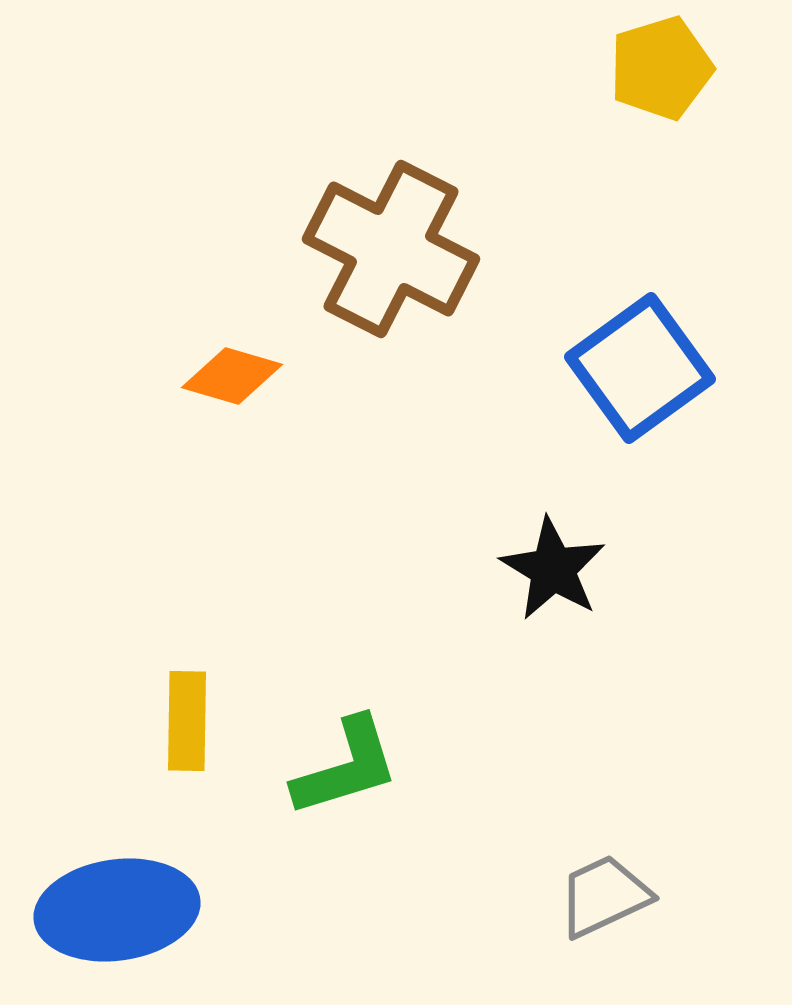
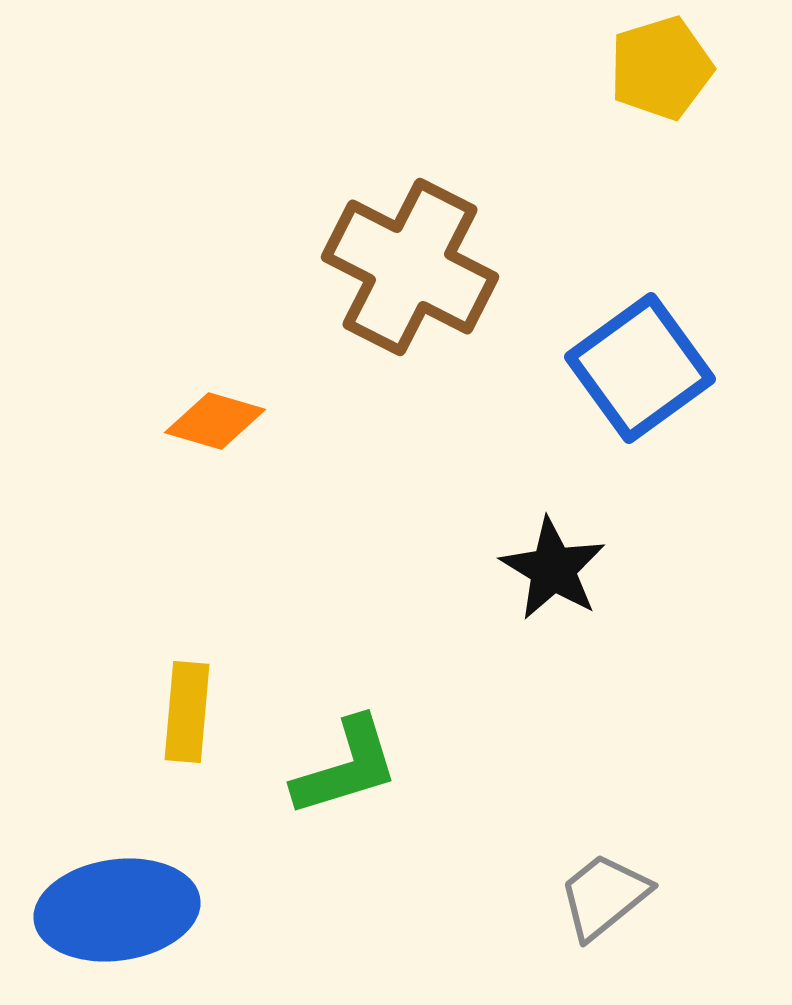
brown cross: moved 19 px right, 18 px down
orange diamond: moved 17 px left, 45 px down
yellow rectangle: moved 9 px up; rotated 4 degrees clockwise
gray trapezoid: rotated 14 degrees counterclockwise
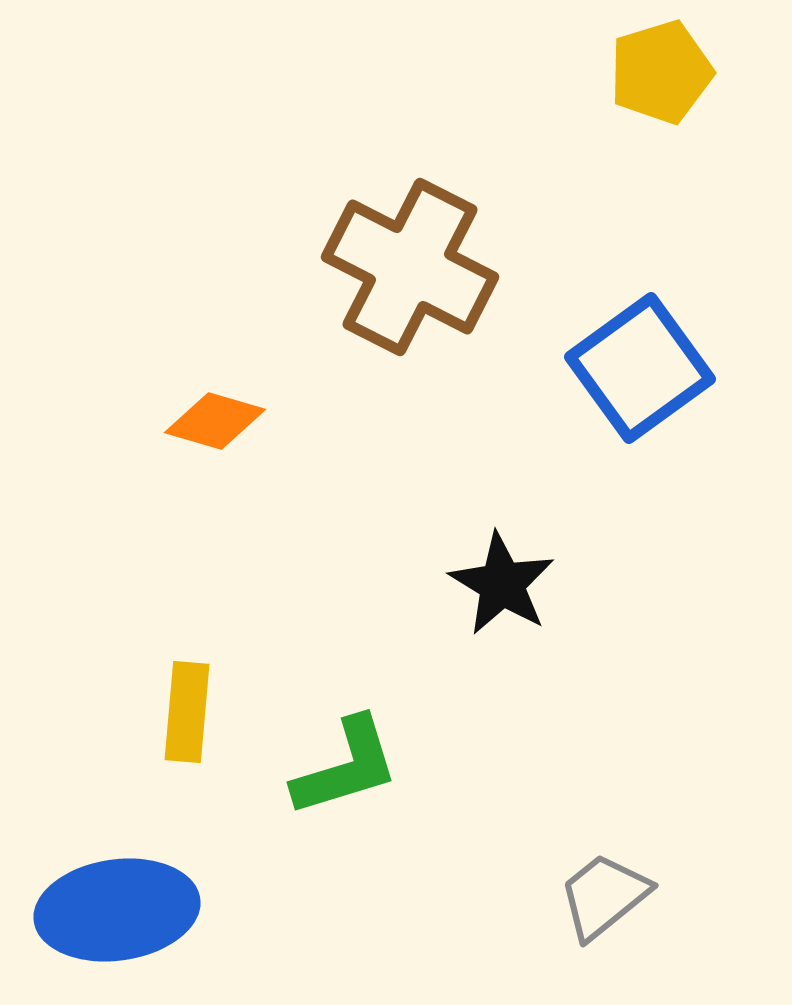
yellow pentagon: moved 4 px down
black star: moved 51 px left, 15 px down
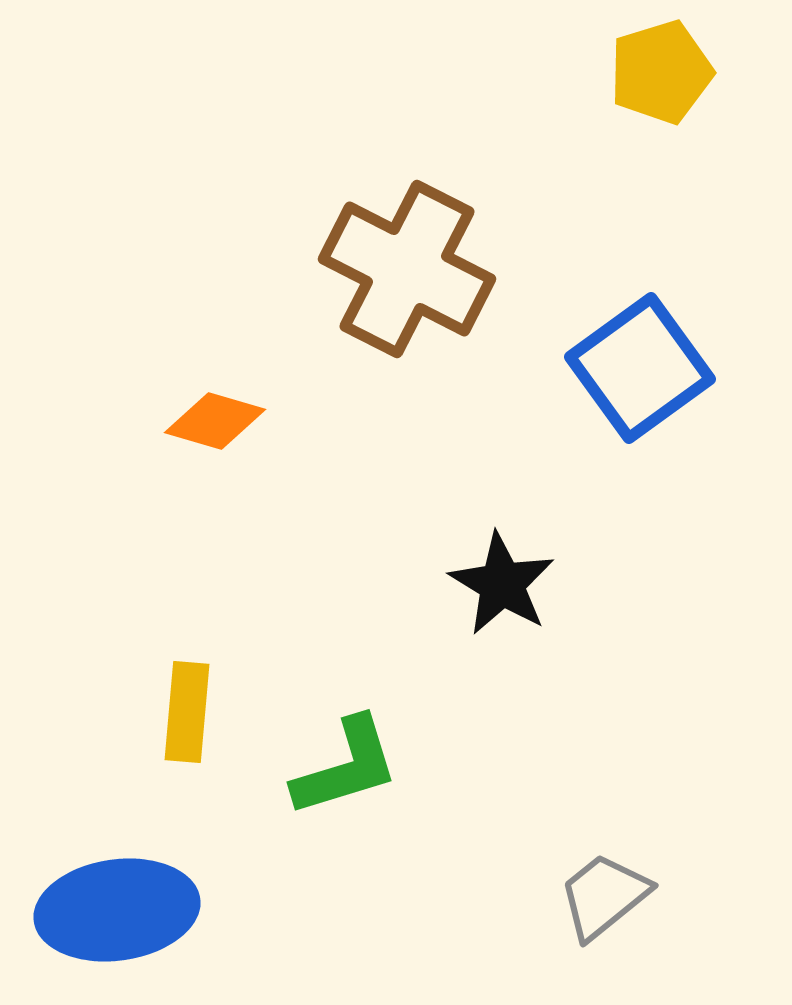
brown cross: moved 3 px left, 2 px down
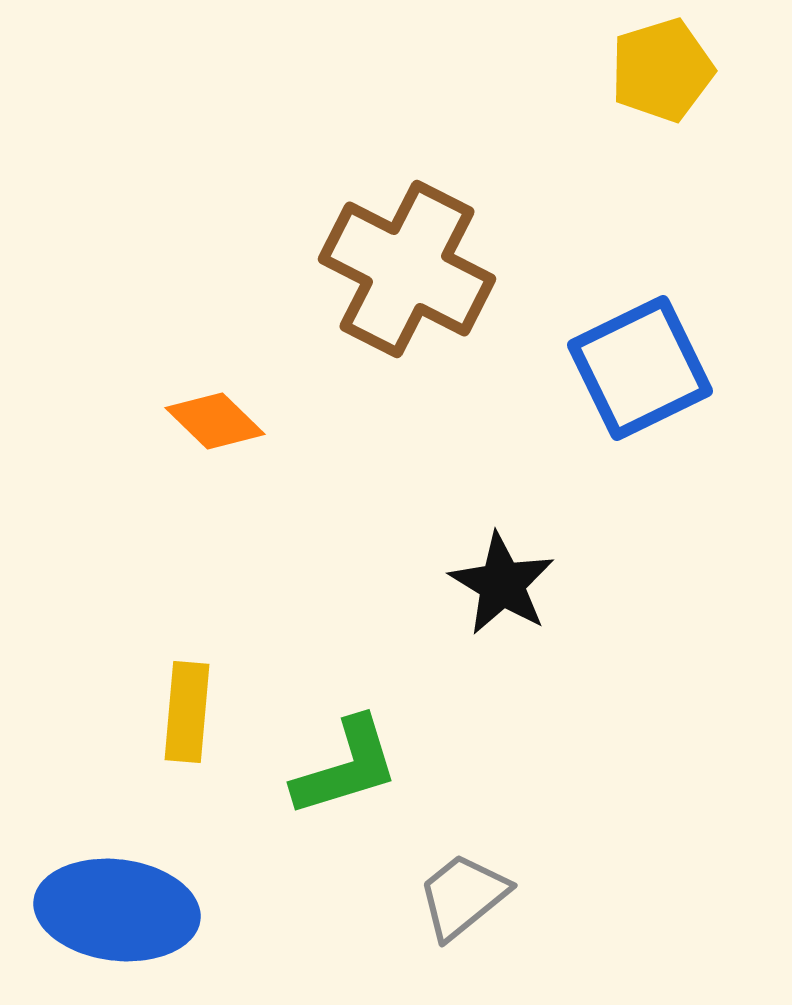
yellow pentagon: moved 1 px right, 2 px up
blue square: rotated 10 degrees clockwise
orange diamond: rotated 28 degrees clockwise
gray trapezoid: moved 141 px left
blue ellipse: rotated 15 degrees clockwise
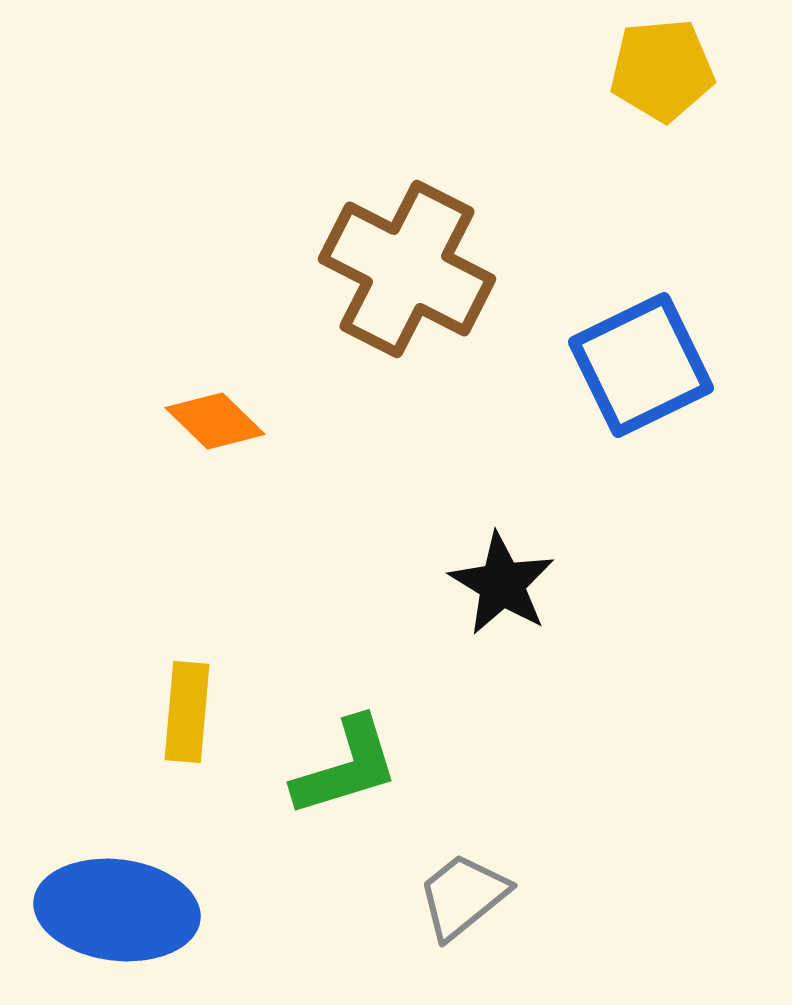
yellow pentagon: rotated 12 degrees clockwise
blue square: moved 1 px right, 3 px up
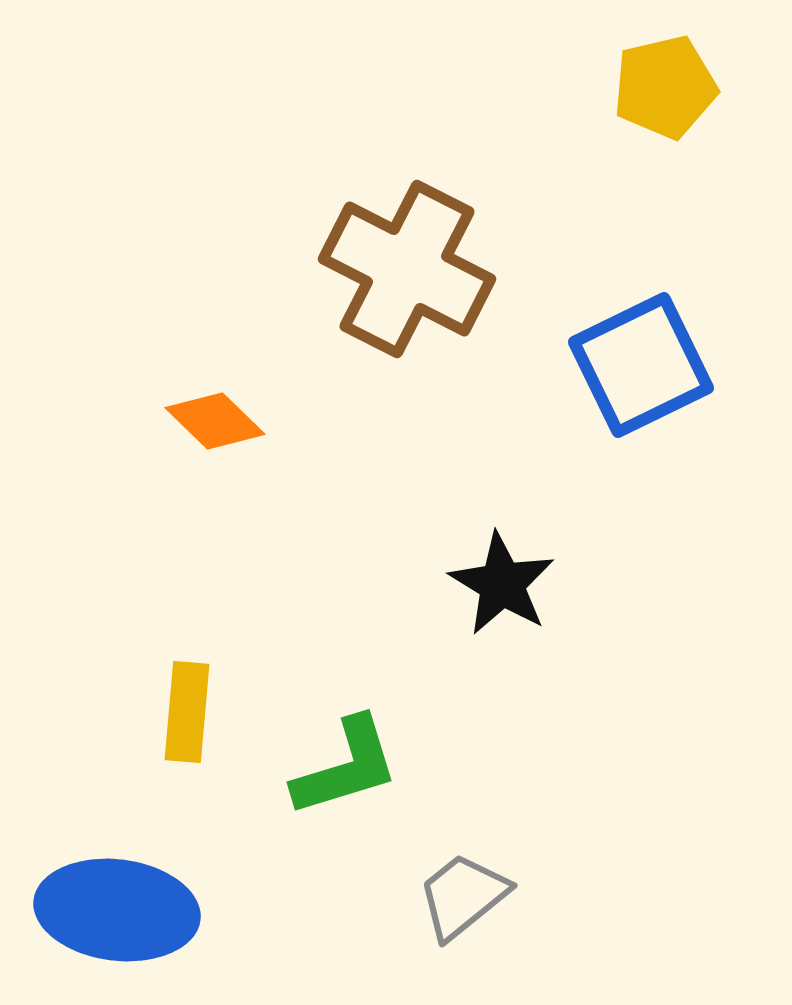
yellow pentagon: moved 3 px right, 17 px down; rotated 8 degrees counterclockwise
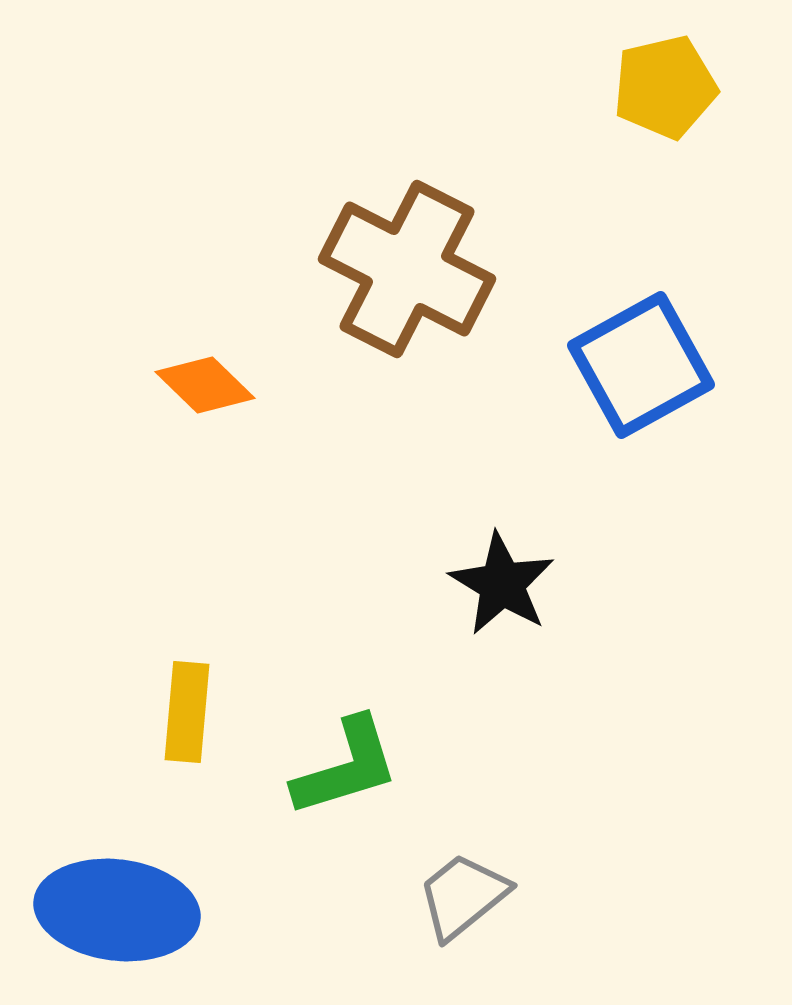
blue square: rotated 3 degrees counterclockwise
orange diamond: moved 10 px left, 36 px up
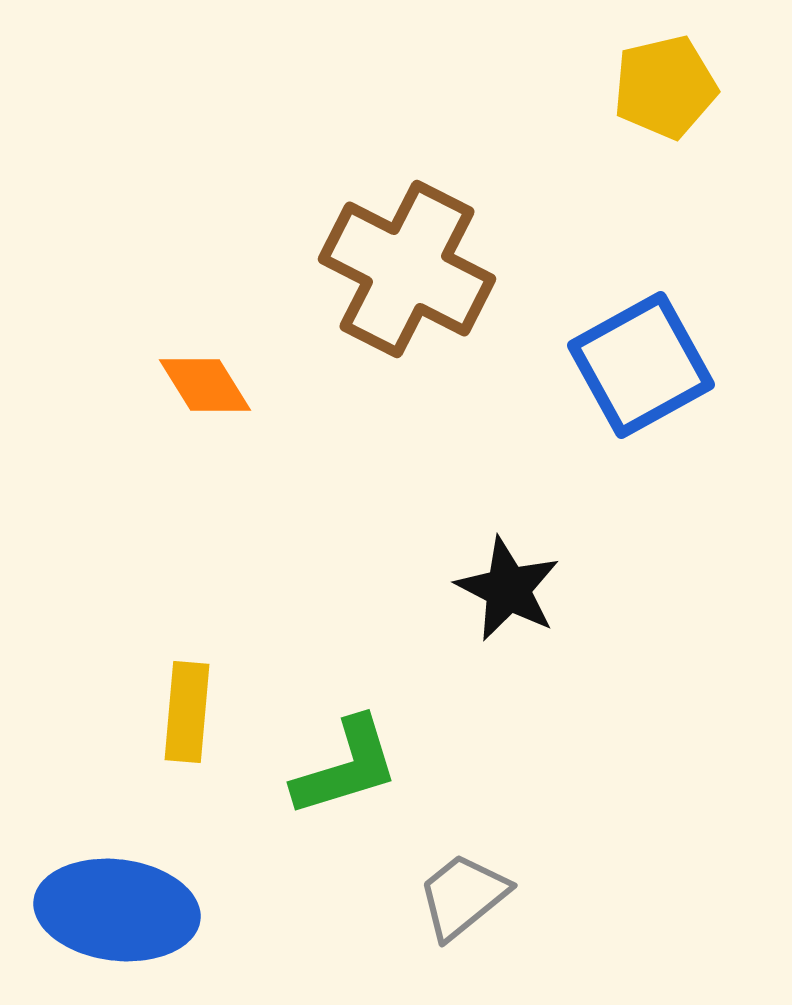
orange diamond: rotated 14 degrees clockwise
black star: moved 6 px right, 5 px down; rotated 4 degrees counterclockwise
